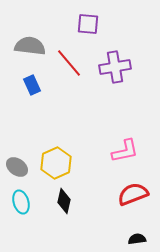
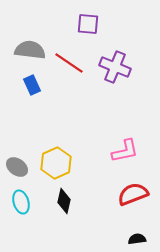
gray semicircle: moved 4 px down
red line: rotated 16 degrees counterclockwise
purple cross: rotated 32 degrees clockwise
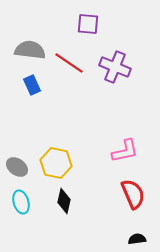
yellow hexagon: rotated 24 degrees counterclockwise
red semicircle: rotated 88 degrees clockwise
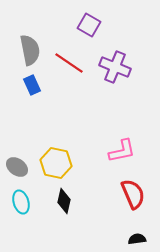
purple square: moved 1 px right, 1 px down; rotated 25 degrees clockwise
gray semicircle: rotated 72 degrees clockwise
pink L-shape: moved 3 px left
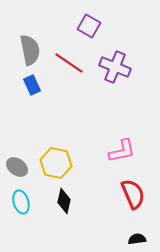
purple square: moved 1 px down
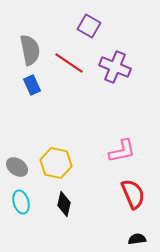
black diamond: moved 3 px down
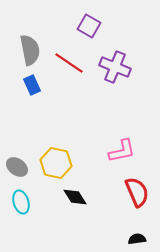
red semicircle: moved 4 px right, 2 px up
black diamond: moved 11 px right, 7 px up; rotated 45 degrees counterclockwise
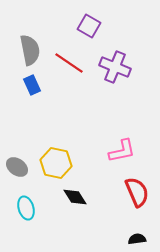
cyan ellipse: moved 5 px right, 6 px down
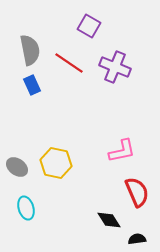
black diamond: moved 34 px right, 23 px down
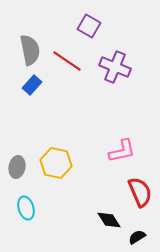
red line: moved 2 px left, 2 px up
blue rectangle: rotated 66 degrees clockwise
gray ellipse: rotated 65 degrees clockwise
red semicircle: moved 3 px right
black semicircle: moved 2 px up; rotated 24 degrees counterclockwise
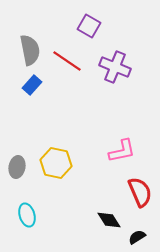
cyan ellipse: moved 1 px right, 7 px down
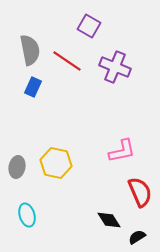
blue rectangle: moved 1 px right, 2 px down; rotated 18 degrees counterclockwise
